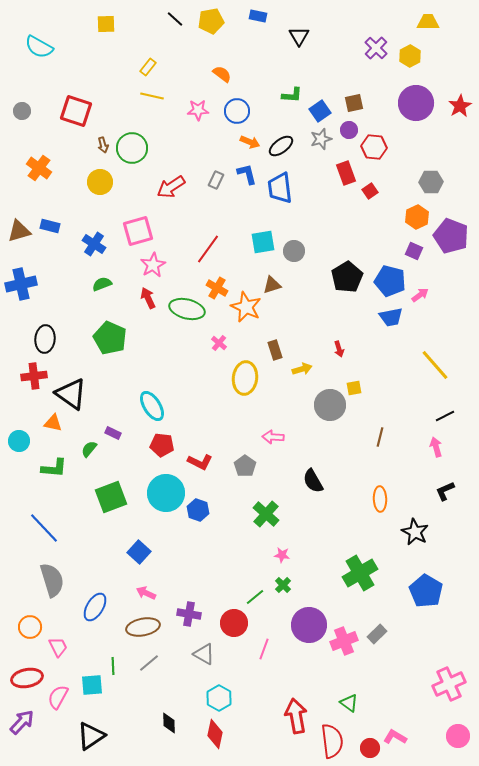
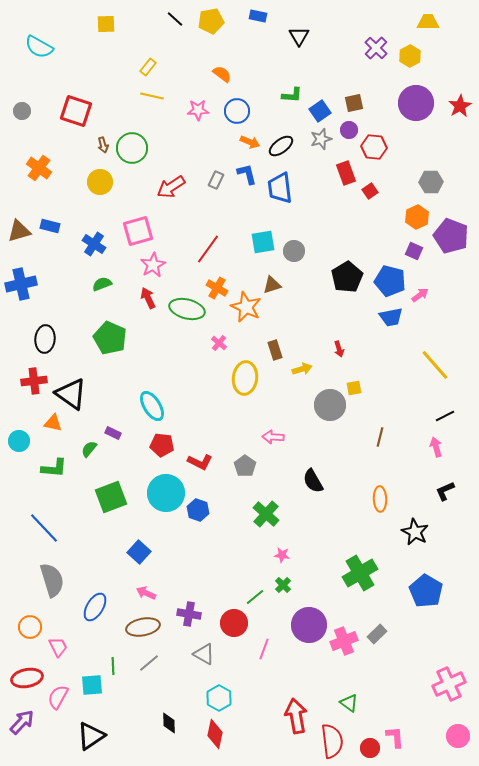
red cross at (34, 376): moved 5 px down
pink L-shape at (395, 737): rotated 55 degrees clockwise
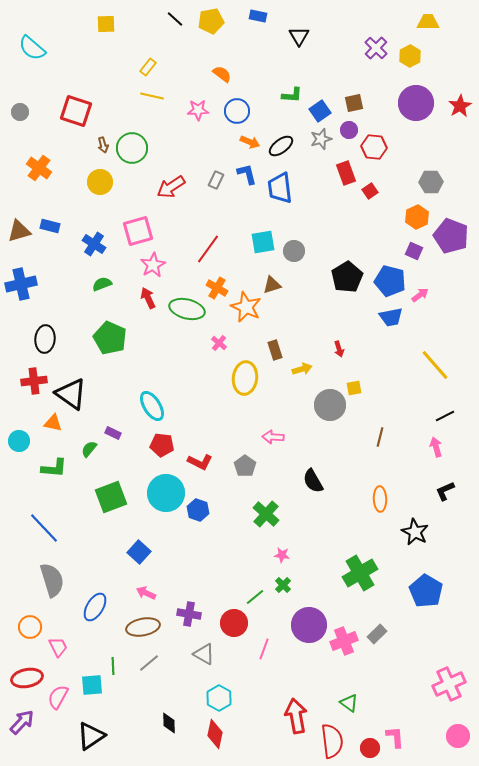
cyan semicircle at (39, 47): moved 7 px left, 1 px down; rotated 12 degrees clockwise
gray circle at (22, 111): moved 2 px left, 1 px down
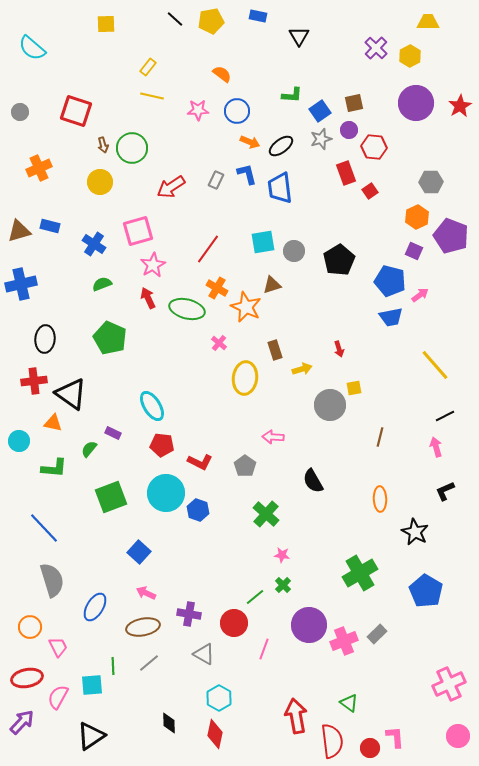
orange cross at (39, 168): rotated 30 degrees clockwise
black pentagon at (347, 277): moved 8 px left, 17 px up
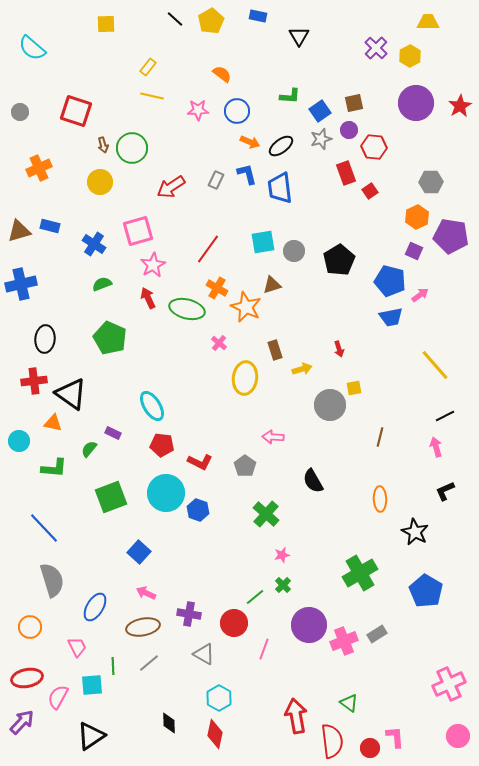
yellow pentagon at (211, 21): rotated 20 degrees counterclockwise
green L-shape at (292, 95): moved 2 px left, 1 px down
purple pentagon at (451, 236): rotated 12 degrees counterclockwise
pink star at (282, 555): rotated 21 degrees counterclockwise
gray rectangle at (377, 634): rotated 12 degrees clockwise
pink trapezoid at (58, 647): moved 19 px right
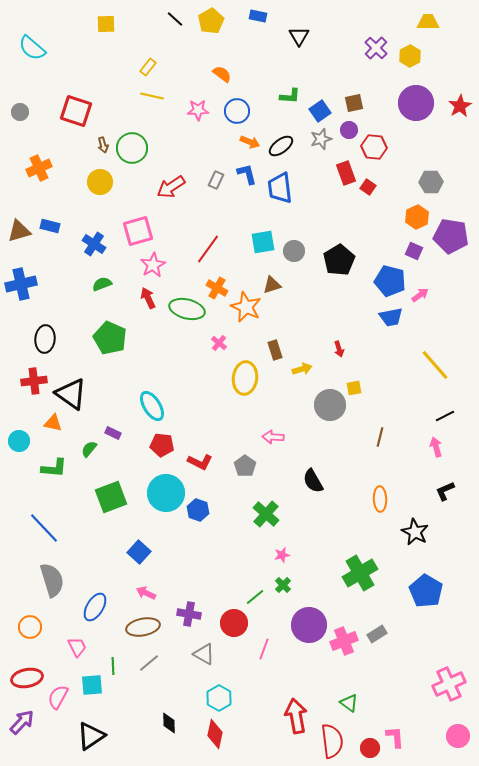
red square at (370, 191): moved 2 px left, 4 px up; rotated 21 degrees counterclockwise
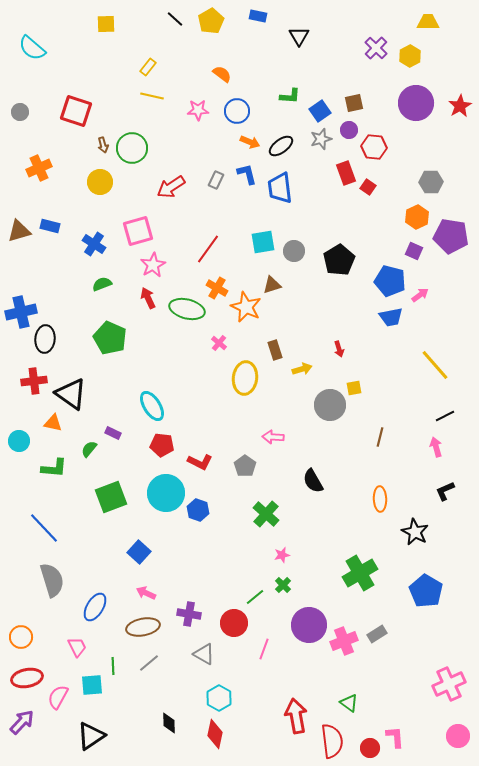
blue cross at (21, 284): moved 28 px down
orange circle at (30, 627): moved 9 px left, 10 px down
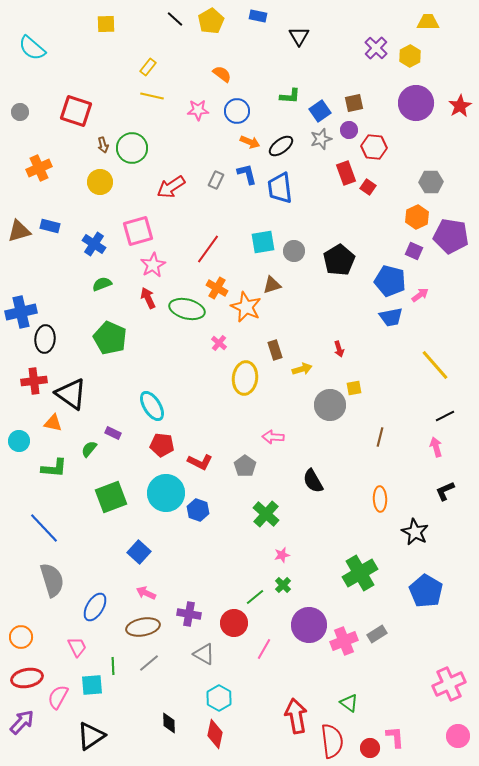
pink line at (264, 649): rotated 10 degrees clockwise
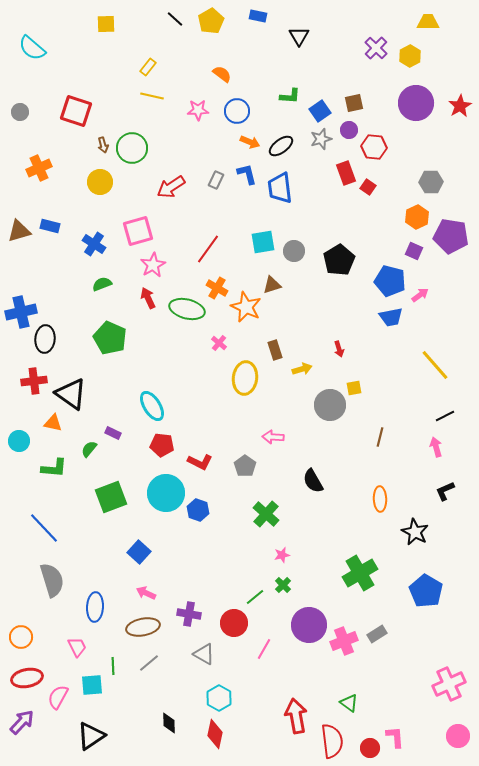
blue ellipse at (95, 607): rotated 28 degrees counterclockwise
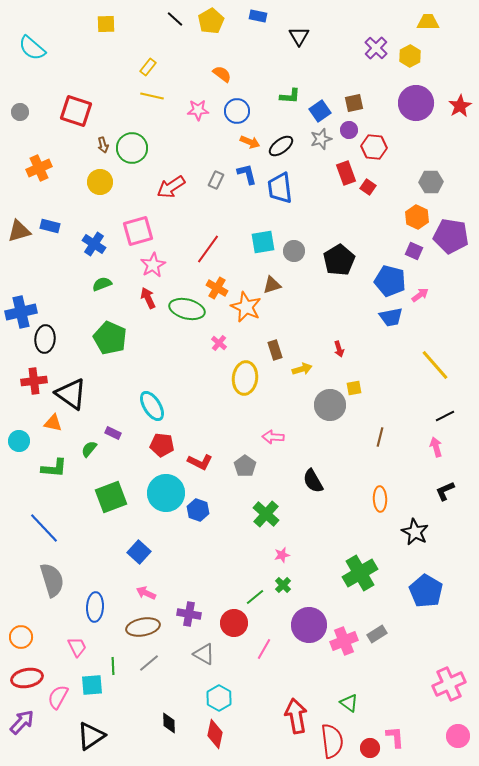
orange hexagon at (417, 217): rotated 10 degrees counterclockwise
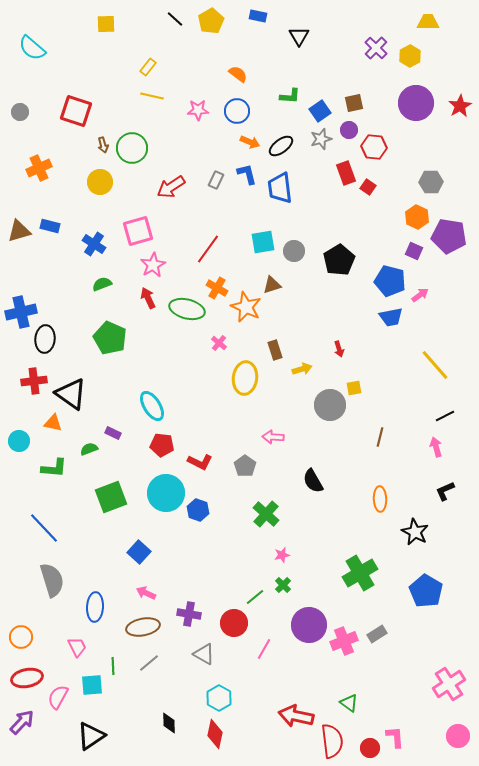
orange semicircle at (222, 74): moved 16 px right
purple pentagon at (451, 236): moved 2 px left
green semicircle at (89, 449): rotated 30 degrees clockwise
pink cross at (449, 684): rotated 8 degrees counterclockwise
red arrow at (296, 716): rotated 68 degrees counterclockwise
